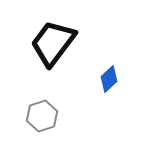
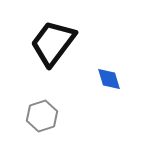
blue diamond: rotated 64 degrees counterclockwise
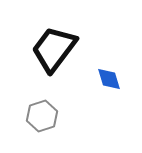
black trapezoid: moved 1 px right, 6 px down
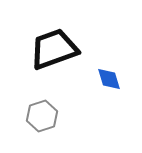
black trapezoid: rotated 33 degrees clockwise
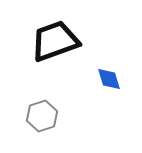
black trapezoid: moved 1 px right, 8 px up
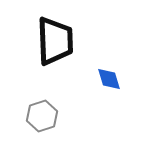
black trapezoid: rotated 108 degrees clockwise
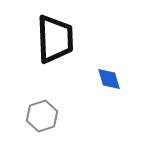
black trapezoid: moved 2 px up
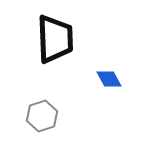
blue diamond: rotated 12 degrees counterclockwise
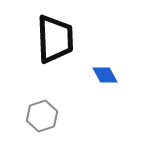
blue diamond: moved 4 px left, 4 px up
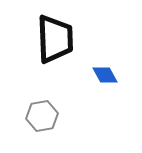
gray hexagon: rotated 8 degrees clockwise
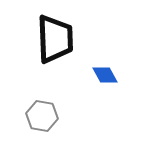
gray hexagon: rotated 20 degrees clockwise
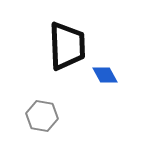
black trapezoid: moved 12 px right, 7 px down
